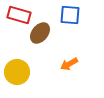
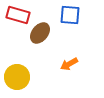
red rectangle: moved 1 px left
yellow circle: moved 5 px down
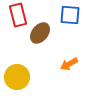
red rectangle: rotated 60 degrees clockwise
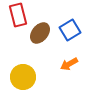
blue square: moved 15 px down; rotated 35 degrees counterclockwise
yellow circle: moved 6 px right
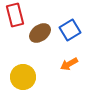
red rectangle: moved 3 px left
brown ellipse: rotated 15 degrees clockwise
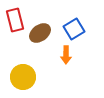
red rectangle: moved 5 px down
blue square: moved 4 px right, 1 px up
orange arrow: moved 3 px left, 9 px up; rotated 60 degrees counterclockwise
